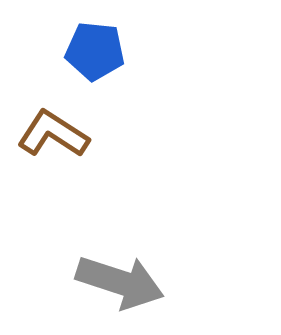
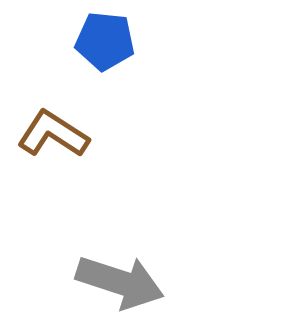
blue pentagon: moved 10 px right, 10 px up
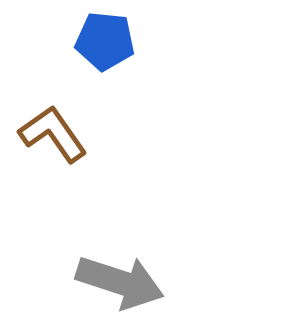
brown L-shape: rotated 22 degrees clockwise
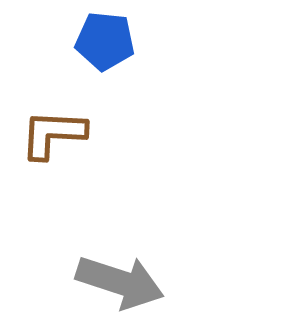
brown L-shape: rotated 52 degrees counterclockwise
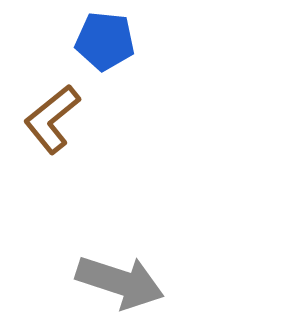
brown L-shape: moved 1 px left, 15 px up; rotated 42 degrees counterclockwise
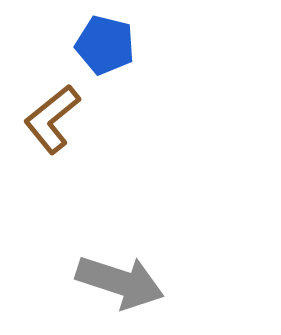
blue pentagon: moved 4 px down; rotated 8 degrees clockwise
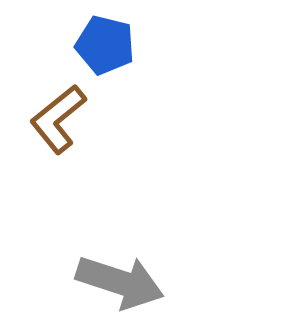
brown L-shape: moved 6 px right
